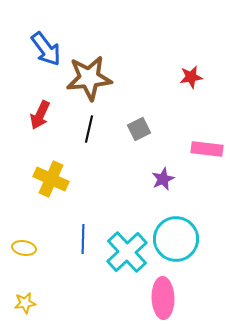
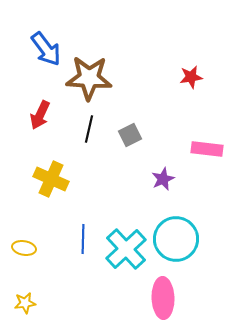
brown star: rotated 9 degrees clockwise
gray square: moved 9 px left, 6 px down
cyan cross: moved 1 px left, 3 px up
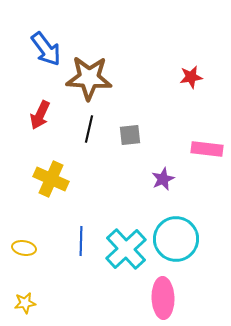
gray square: rotated 20 degrees clockwise
blue line: moved 2 px left, 2 px down
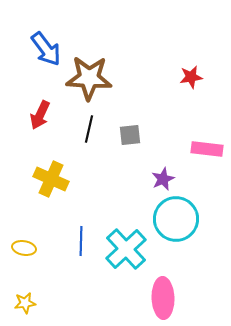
cyan circle: moved 20 px up
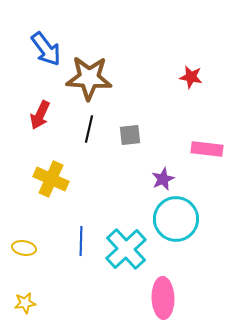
red star: rotated 20 degrees clockwise
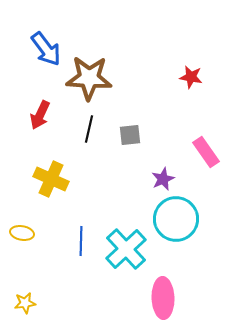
pink rectangle: moved 1 px left, 3 px down; rotated 48 degrees clockwise
yellow ellipse: moved 2 px left, 15 px up
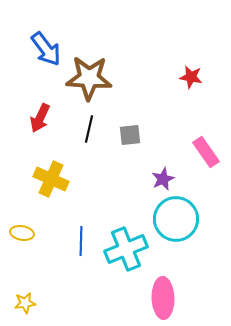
red arrow: moved 3 px down
cyan cross: rotated 21 degrees clockwise
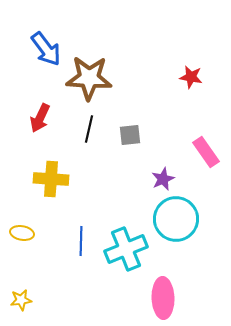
yellow cross: rotated 20 degrees counterclockwise
yellow star: moved 4 px left, 3 px up
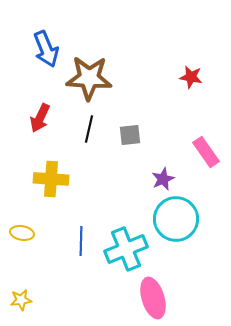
blue arrow: rotated 15 degrees clockwise
pink ellipse: moved 10 px left; rotated 15 degrees counterclockwise
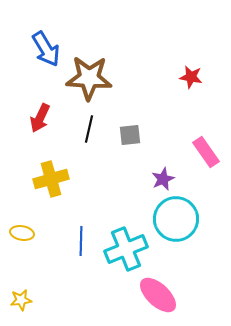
blue arrow: rotated 9 degrees counterclockwise
yellow cross: rotated 20 degrees counterclockwise
pink ellipse: moved 5 px right, 3 px up; rotated 30 degrees counterclockwise
